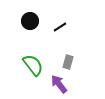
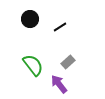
black circle: moved 2 px up
gray rectangle: rotated 32 degrees clockwise
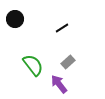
black circle: moved 15 px left
black line: moved 2 px right, 1 px down
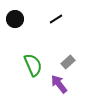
black line: moved 6 px left, 9 px up
green semicircle: rotated 15 degrees clockwise
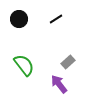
black circle: moved 4 px right
green semicircle: moved 9 px left; rotated 15 degrees counterclockwise
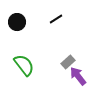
black circle: moved 2 px left, 3 px down
purple arrow: moved 19 px right, 8 px up
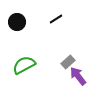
green semicircle: rotated 80 degrees counterclockwise
